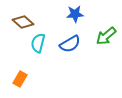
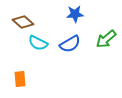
green arrow: moved 3 px down
cyan semicircle: rotated 78 degrees counterclockwise
orange rectangle: rotated 35 degrees counterclockwise
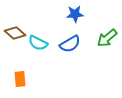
brown diamond: moved 8 px left, 11 px down
green arrow: moved 1 px right, 1 px up
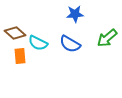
blue semicircle: rotated 60 degrees clockwise
orange rectangle: moved 23 px up
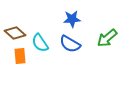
blue star: moved 3 px left, 5 px down
cyan semicircle: moved 2 px right; rotated 30 degrees clockwise
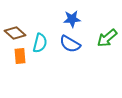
cyan semicircle: rotated 132 degrees counterclockwise
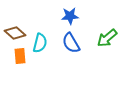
blue star: moved 2 px left, 3 px up
blue semicircle: moved 1 px right, 1 px up; rotated 30 degrees clockwise
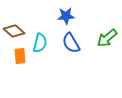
blue star: moved 4 px left
brown diamond: moved 1 px left, 2 px up
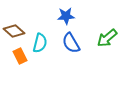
orange rectangle: rotated 21 degrees counterclockwise
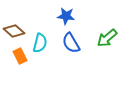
blue star: rotated 12 degrees clockwise
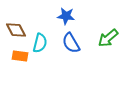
brown diamond: moved 2 px right, 1 px up; rotated 20 degrees clockwise
green arrow: moved 1 px right
orange rectangle: rotated 56 degrees counterclockwise
